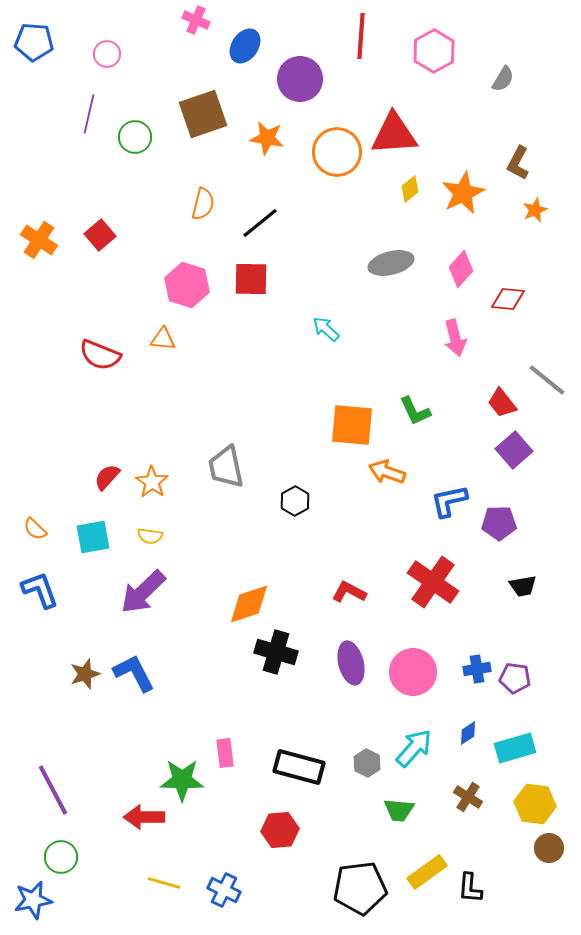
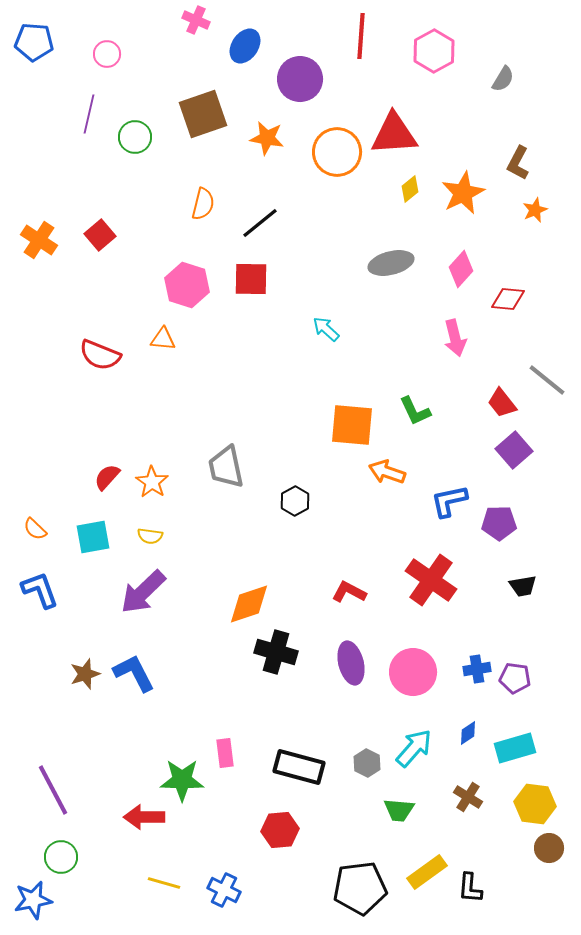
red cross at (433, 582): moved 2 px left, 2 px up
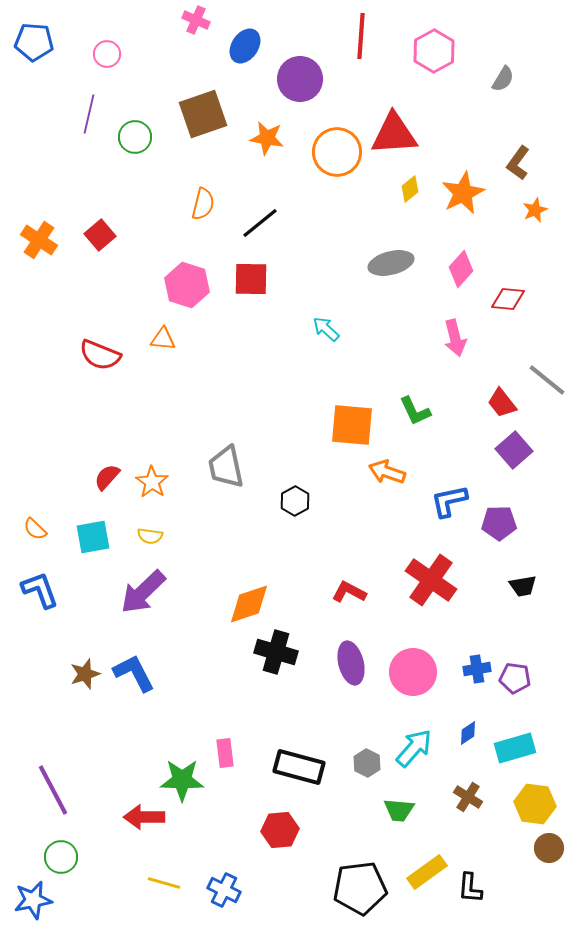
brown L-shape at (518, 163): rotated 8 degrees clockwise
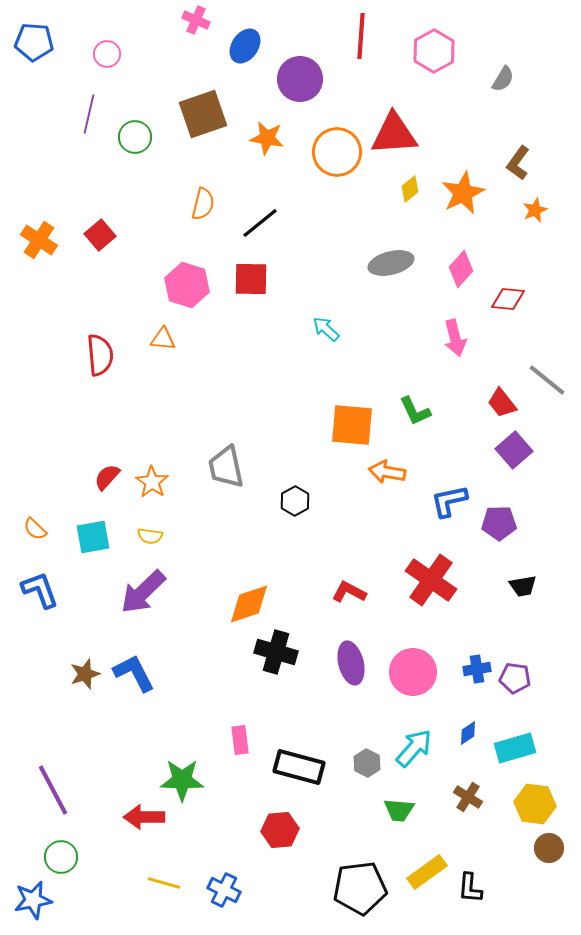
red semicircle at (100, 355): rotated 117 degrees counterclockwise
orange arrow at (387, 472): rotated 9 degrees counterclockwise
pink rectangle at (225, 753): moved 15 px right, 13 px up
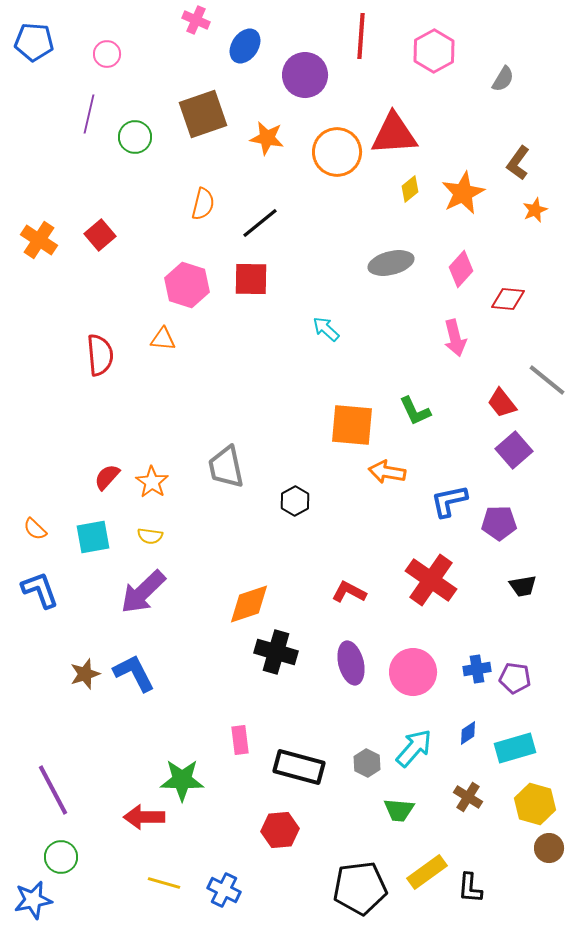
purple circle at (300, 79): moved 5 px right, 4 px up
yellow hexagon at (535, 804): rotated 9 degrees clockwise
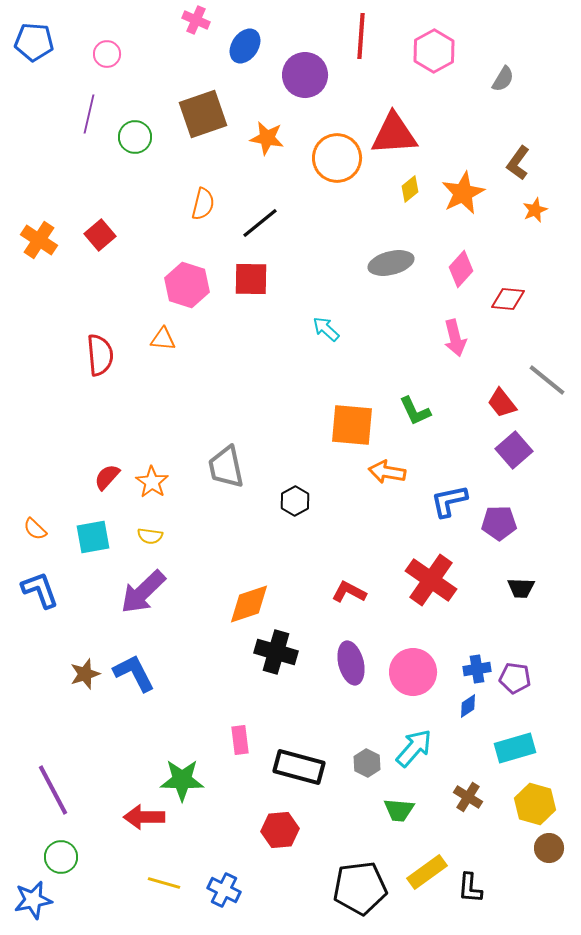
orange circle at (337, 152): moved 6 px down
black trapezoid at (523, 586): moved 2 px left, 2 px down; rotated 12 degrees clockwise
blue diamond at (468, 733): moved 27 px up
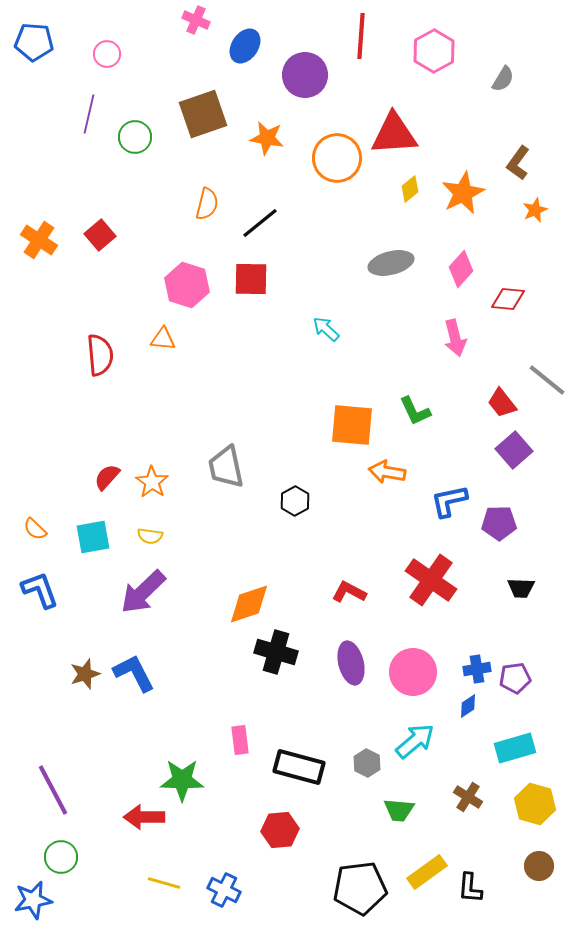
orange semicircle at (203, 204): moved 4 px right
purple pentagon at (515, 678): rotated 16 degrees counterclockwise
cyan arrow at (414, 748): moved 1 px right, 7 px up; rotated 9 degrees clockwise
brown circle at (549, 848): moved 10 px left, 18 px down
